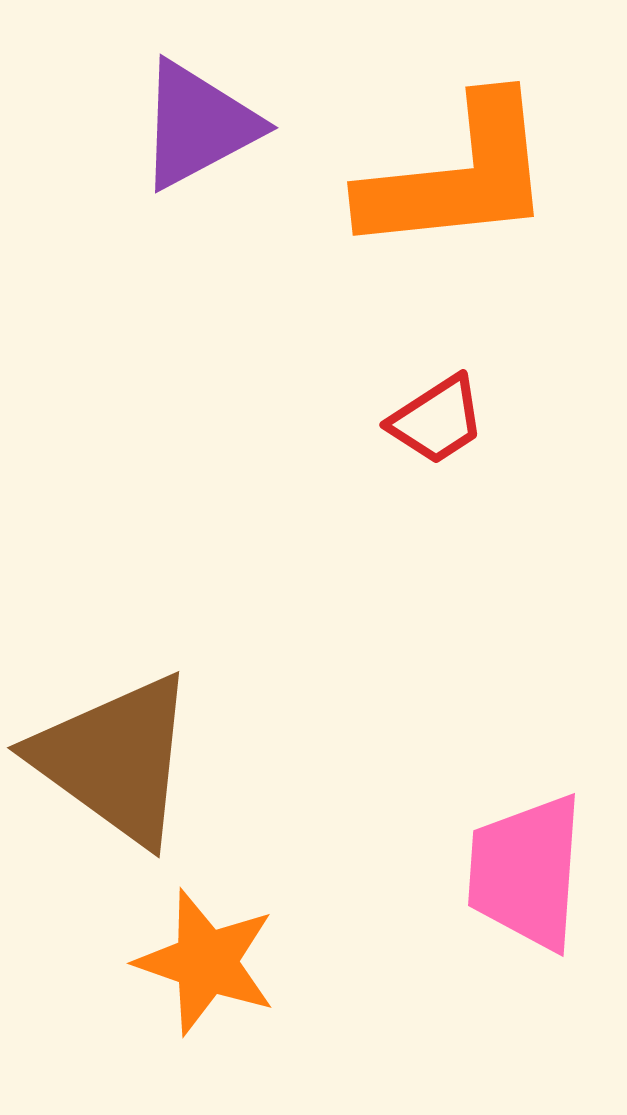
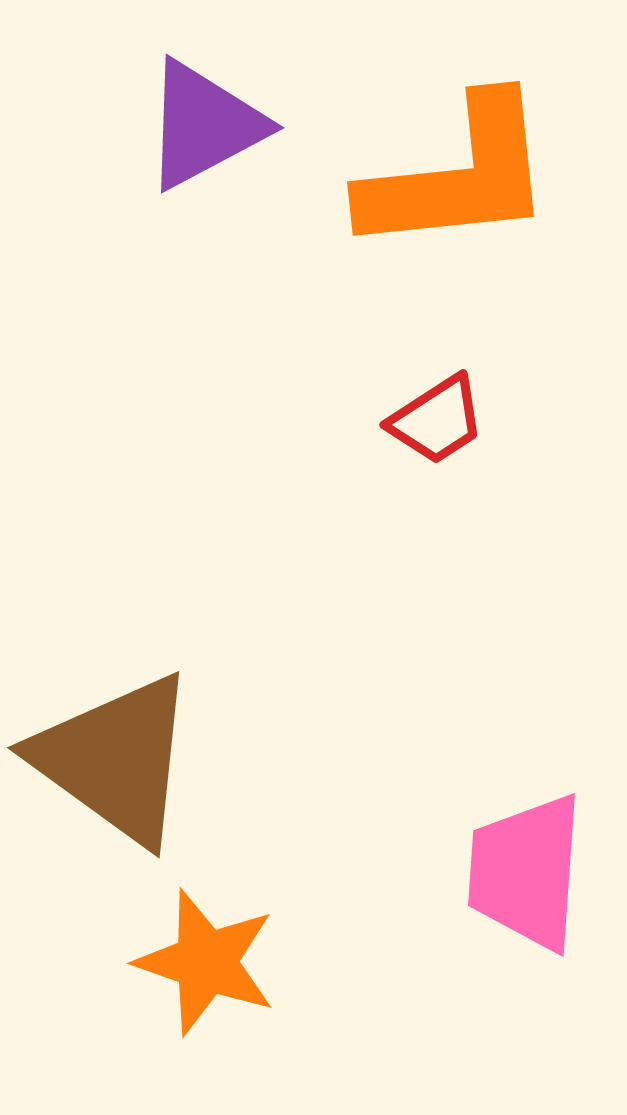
purple triangle: moved 6 px right
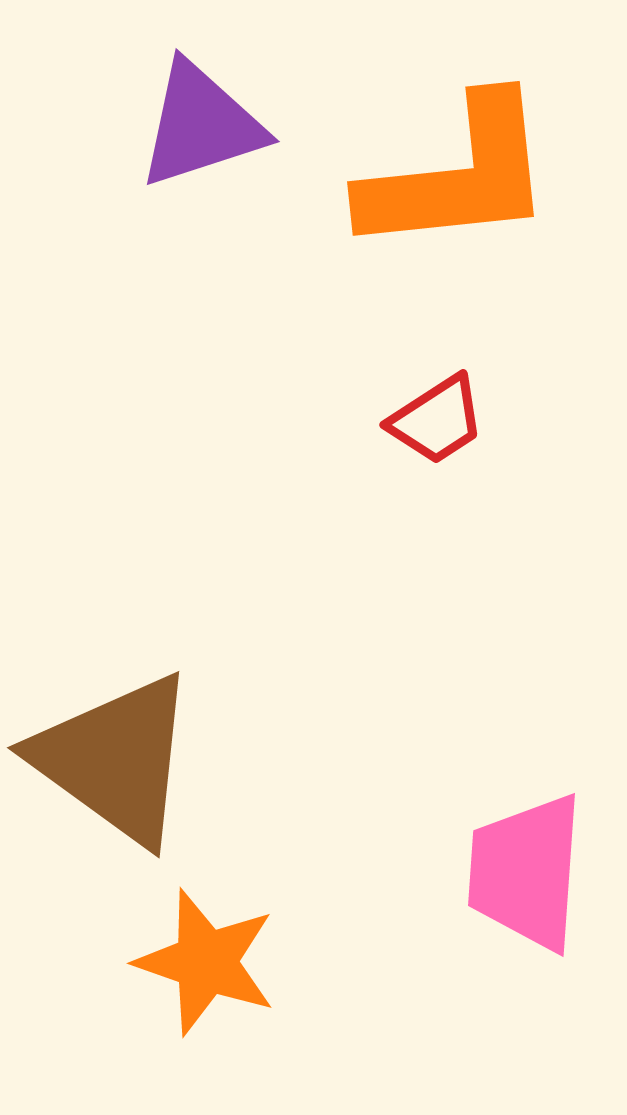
purple triangle: moved 3 px left; rotated 10 degrees clockwise
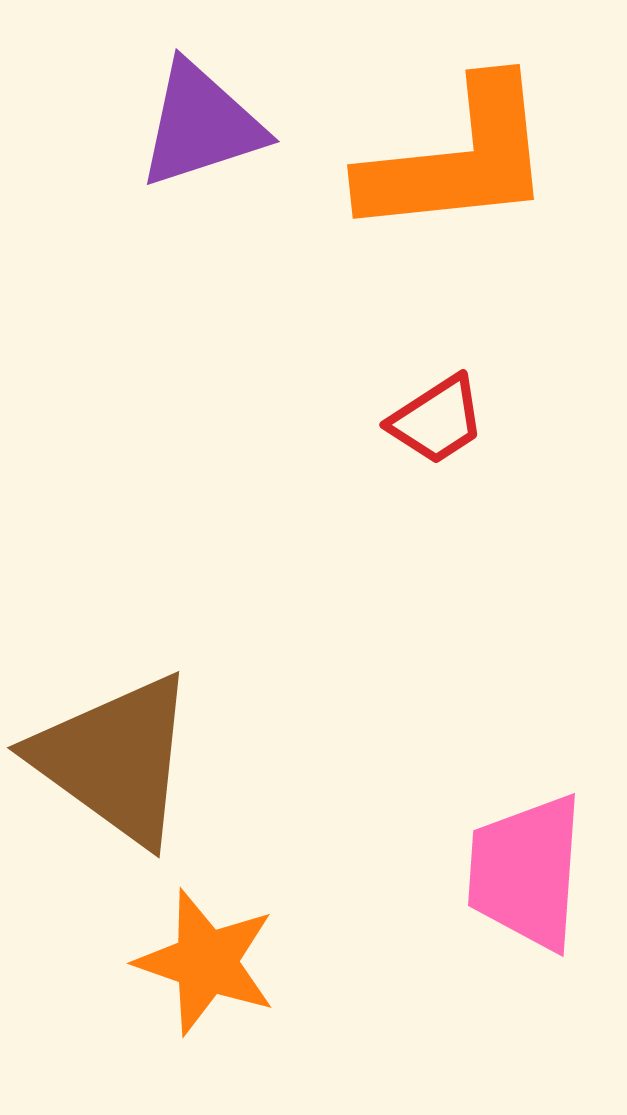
orange L-shape: moved 17 px up
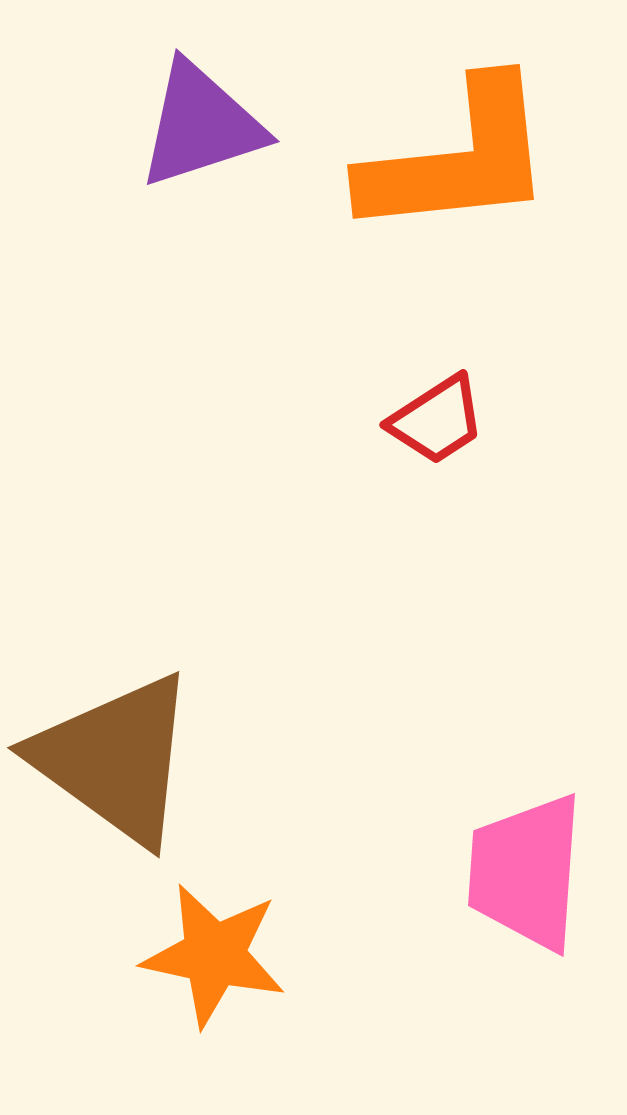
orange star: moved 8 px right, 7 px up; rotated 7 degrees counterclockwise
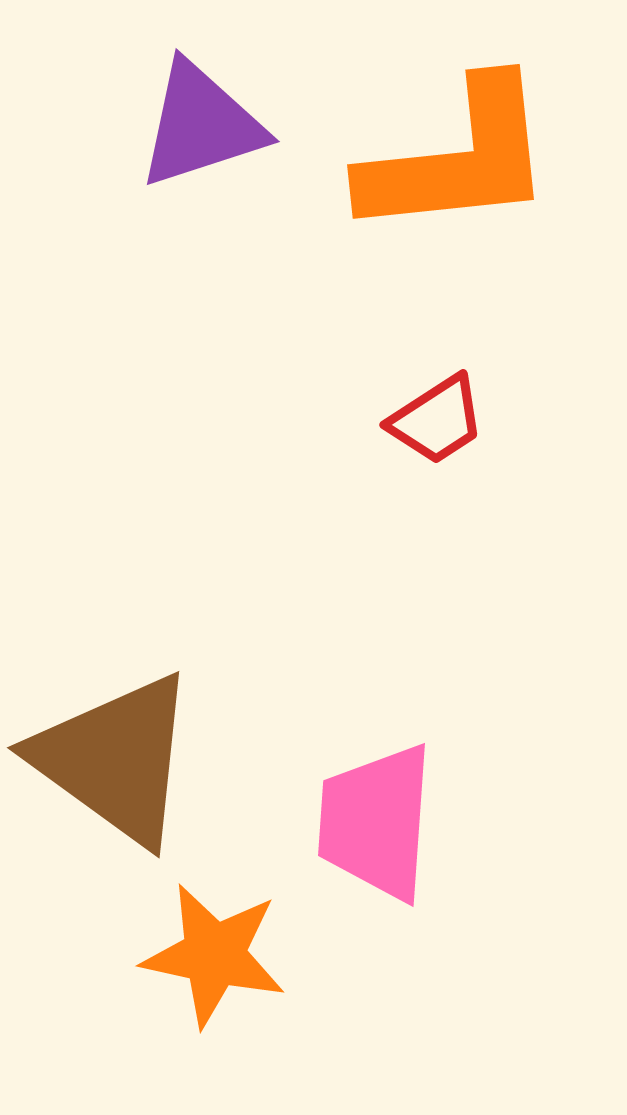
pink trapezoid: moved 150 px left, 50 px up
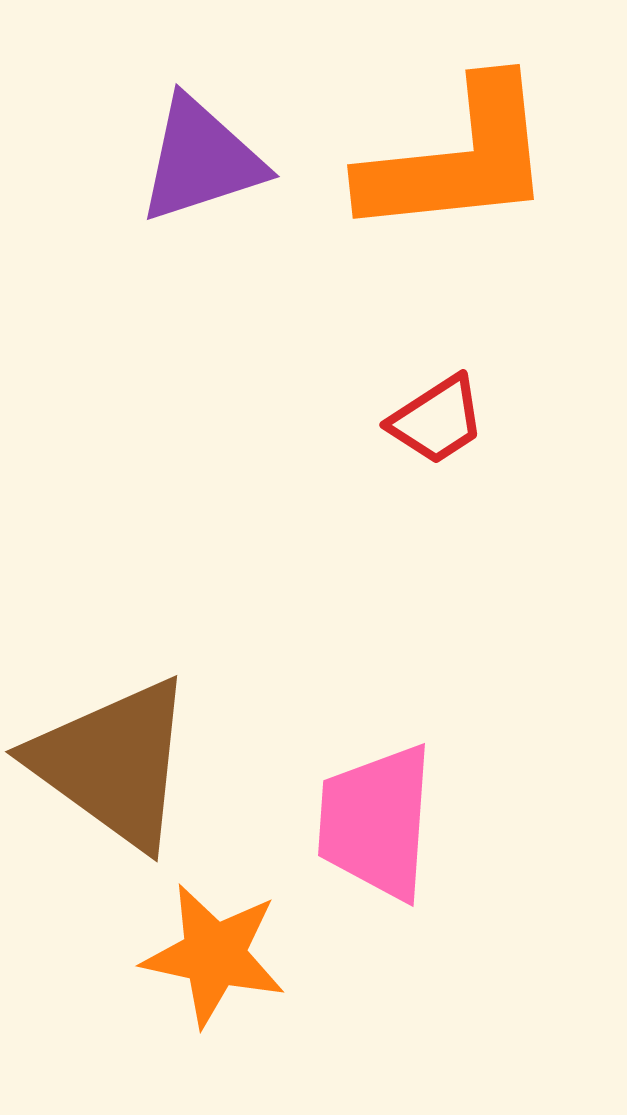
purple triangle: moved 35 px down
brown triangle: moved 2 px left, 4 px down
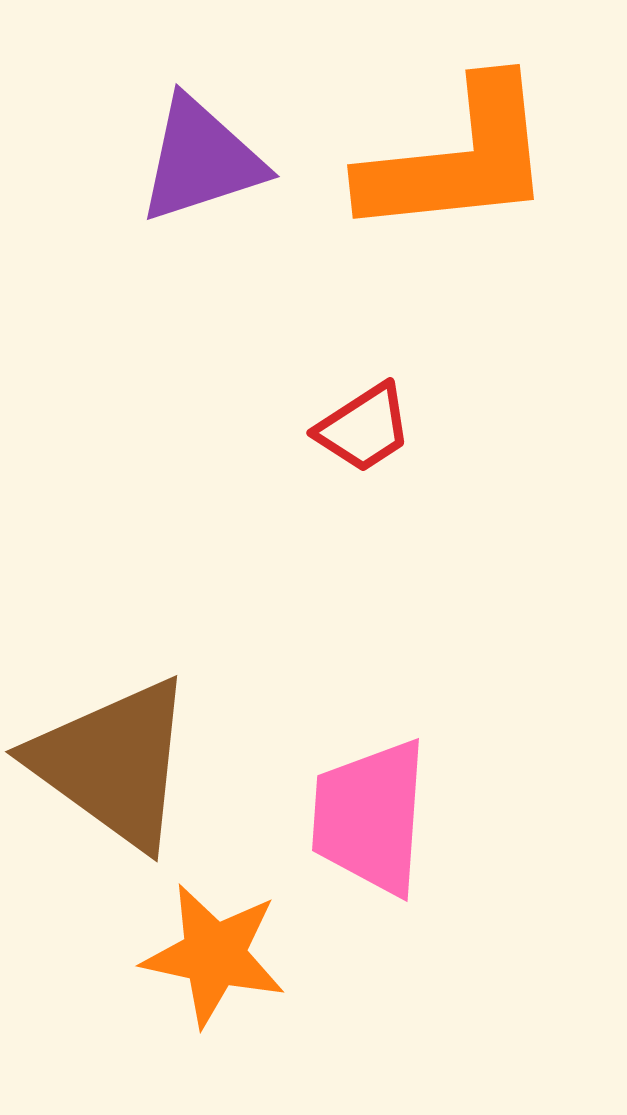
red trapezoid: moved 73 px left, 8 px down
pink trapezoid: moved 6 px left, 5 px up
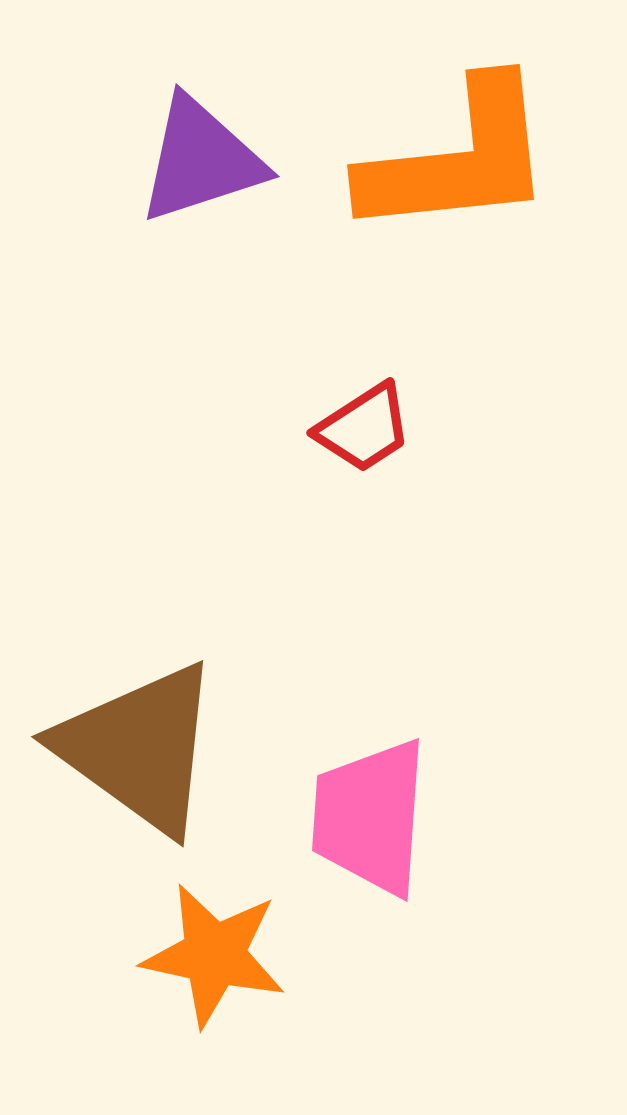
brown triangle: moved 26 px right, 15 px up
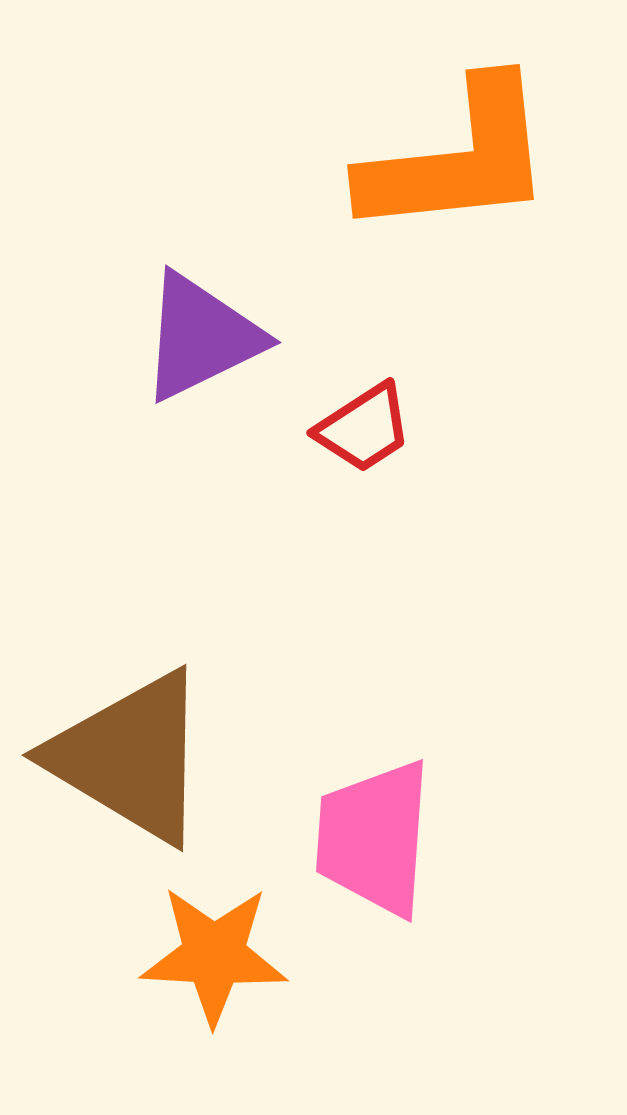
purple triangle: moved 177 px down; rotated 8 degrees counterclockwise
brown triangle: moved 9 px left, 9 px down; rotated 5 degrees counterclockwise
pink trapezoid: moved 4 px right, 21 px down
orange star: rotated 9 degrees counterclockwise
